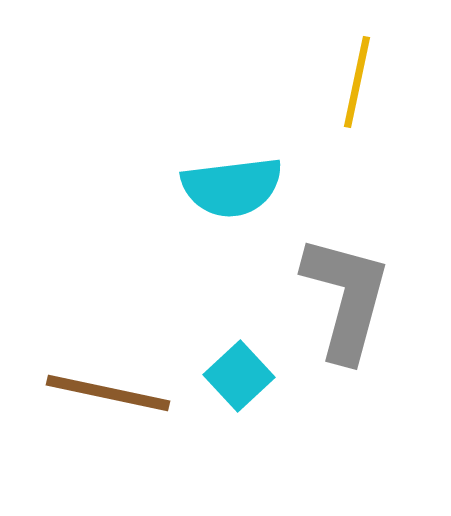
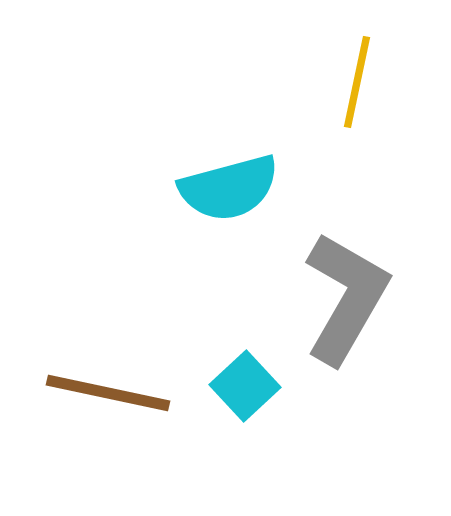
cyan semicircle: moved 3 px left, 1 px down; rotated 8 degrees counterclockwise
gray L-shape: rotated 15 degrees clockwise
cyan square: moved 6 px right, 10 px down
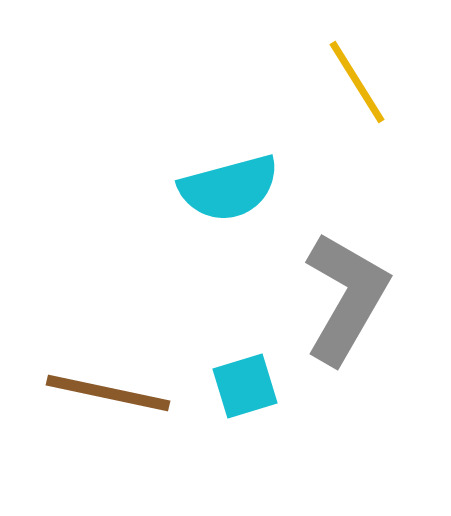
yellow line: rotated 44 degrees counterclockwise
cyan square: rotated 26 degrees clockwise
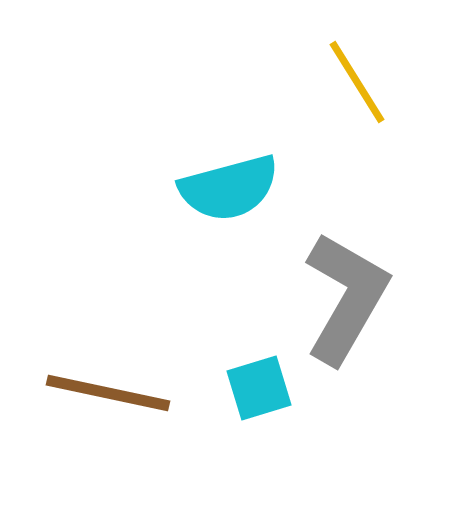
cyan square: moved 14 px right, 2 px down
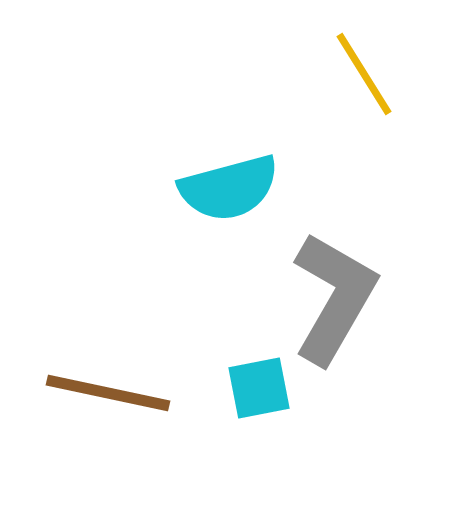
yellow line: moved 7 px right, 8 px up
gray L-shape: moved 12 px left
cyan square: rotated 6 degrees clockwise
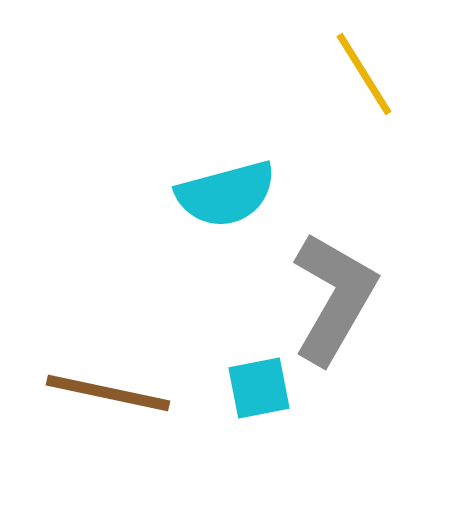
cyan semicircle: moved 3 px left, 6 px down
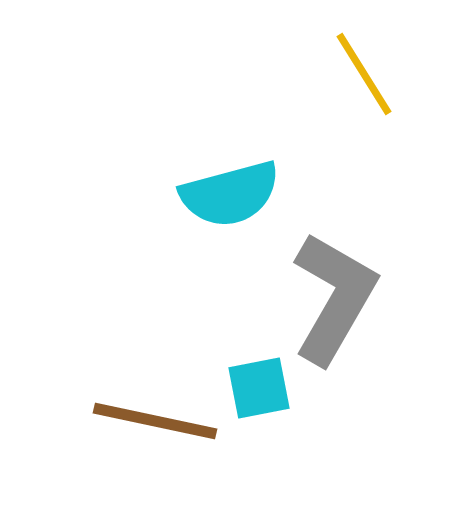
cyan semicircle: moved 4 px right
brown line: moved 47 px right, 28 px down
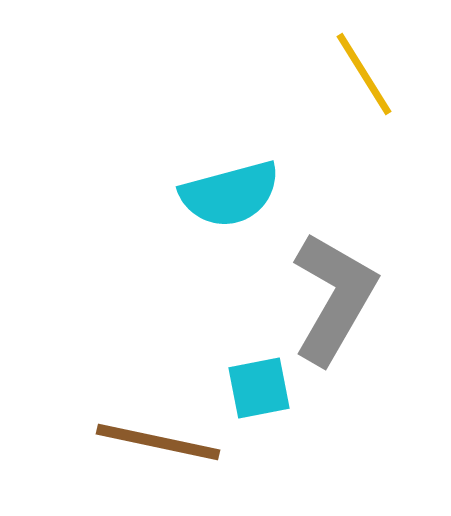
brown line: moved 3 px right, 21 px down
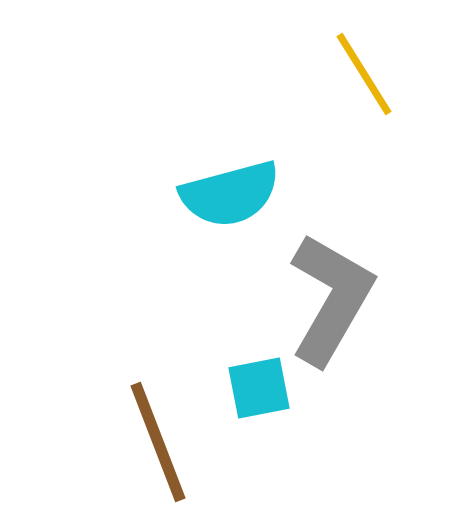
gray L-shape: moved 3 px left, 1 px down
brown line: rotated 57 degrees clockwise
